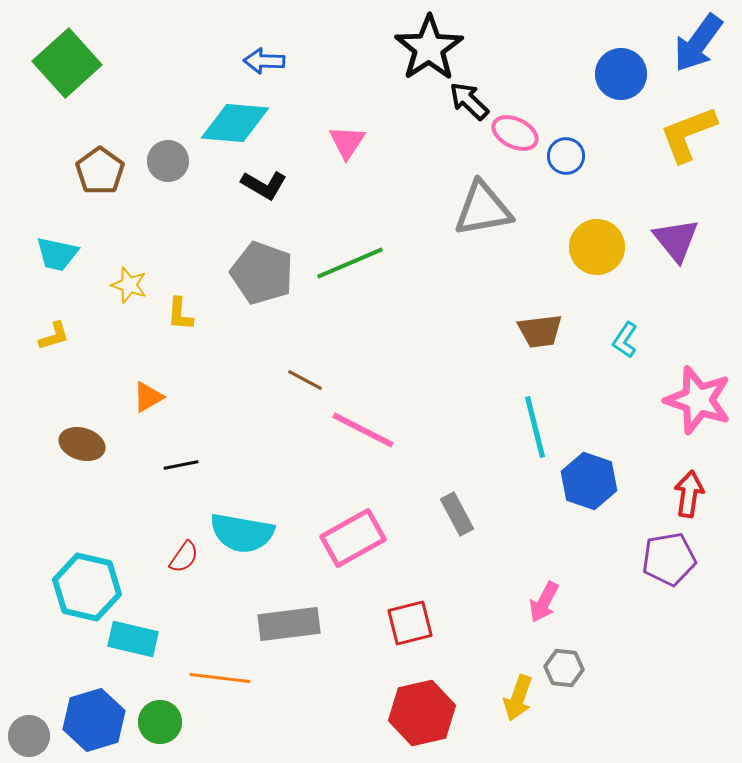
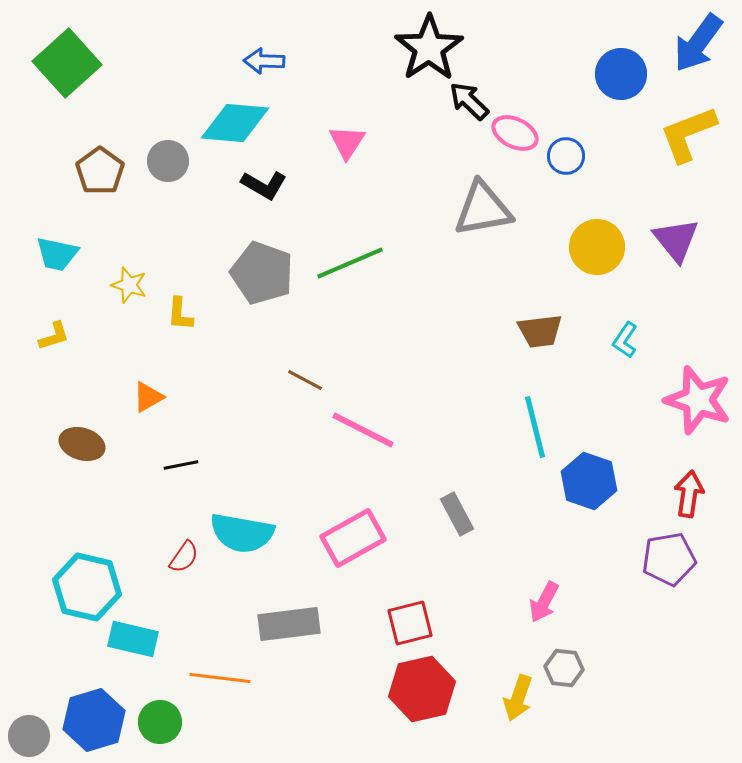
red hexagon at (422, 713): moved 24 px up
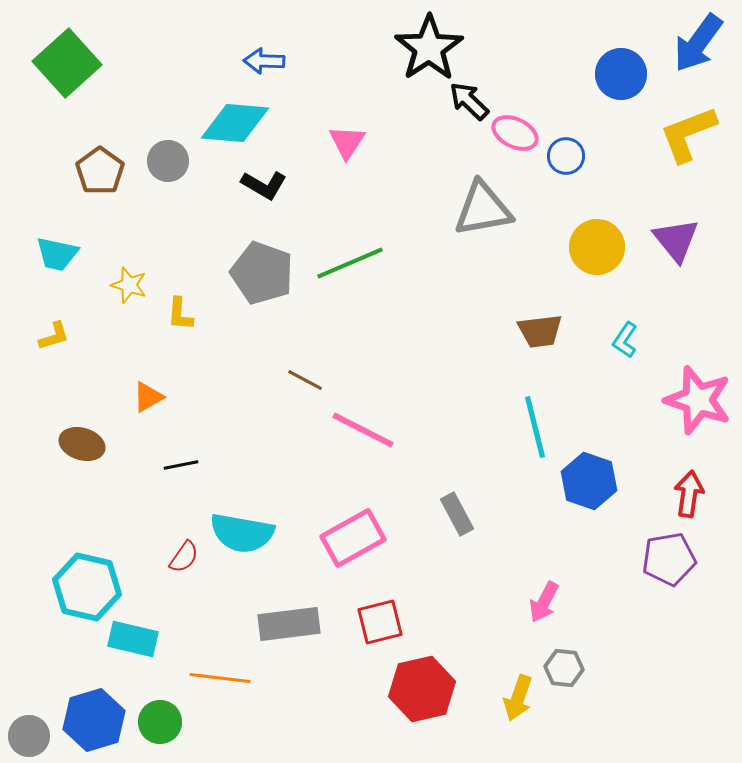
red square at (410, 623): moved 30 px left, 1 px up
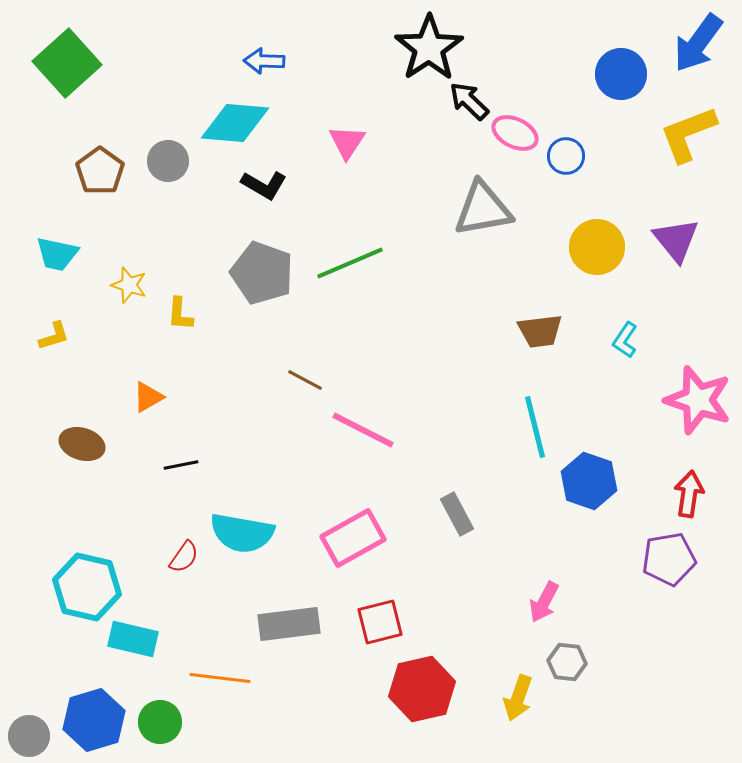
gray hexagon at (564, 668): moved 3 px right, 6 px up
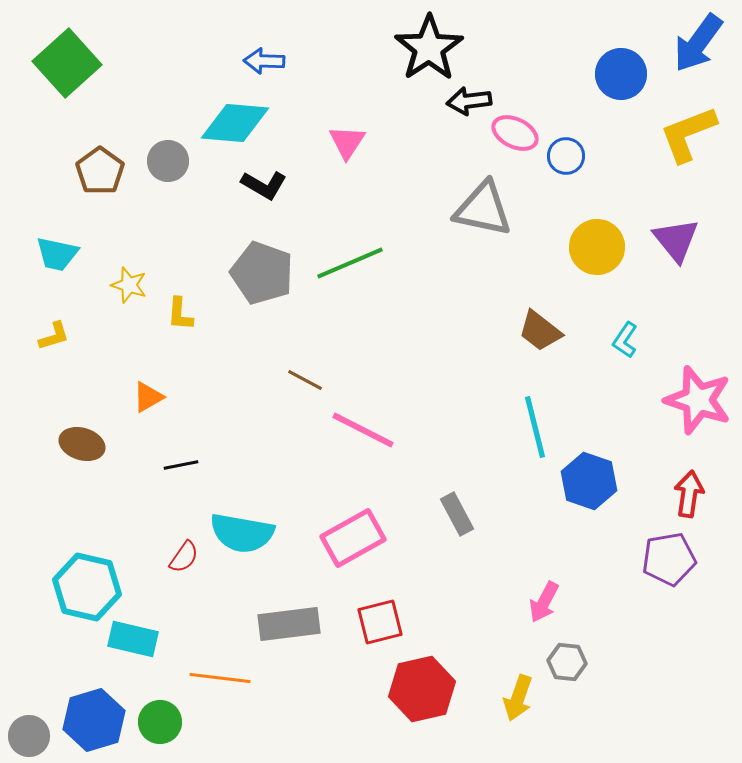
black arrow at (469, 101): rotated 51 degrees counterclockwise
gray triangle at (483, 209): rotated 22 degrees clockwise
brown trapezoid at (540, 331): rotated 45 degrees clockwise
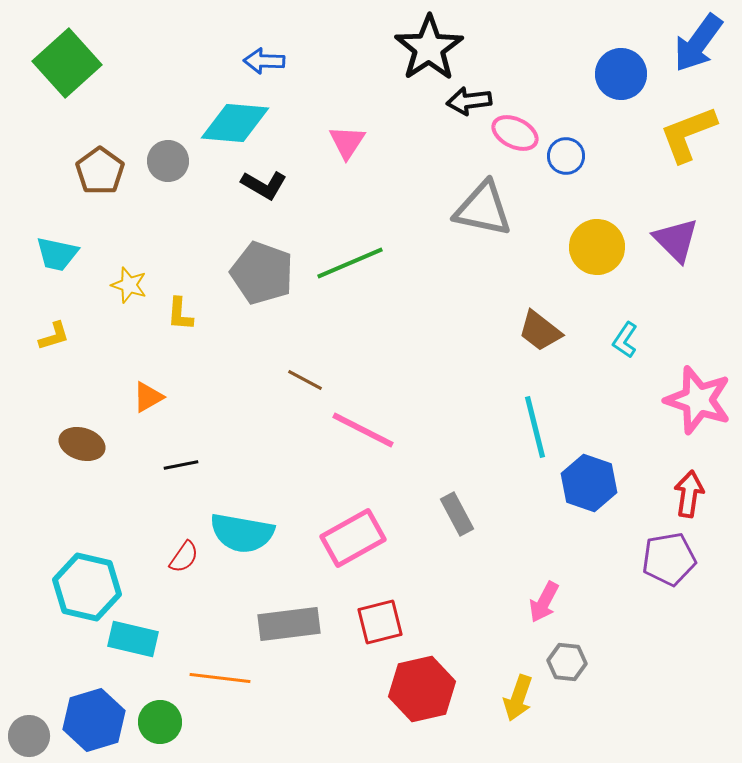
purple triangle at (676, 240): rotated 6 degrees counterclockwise
blue hexagon at (589, 481): moved 2 px down
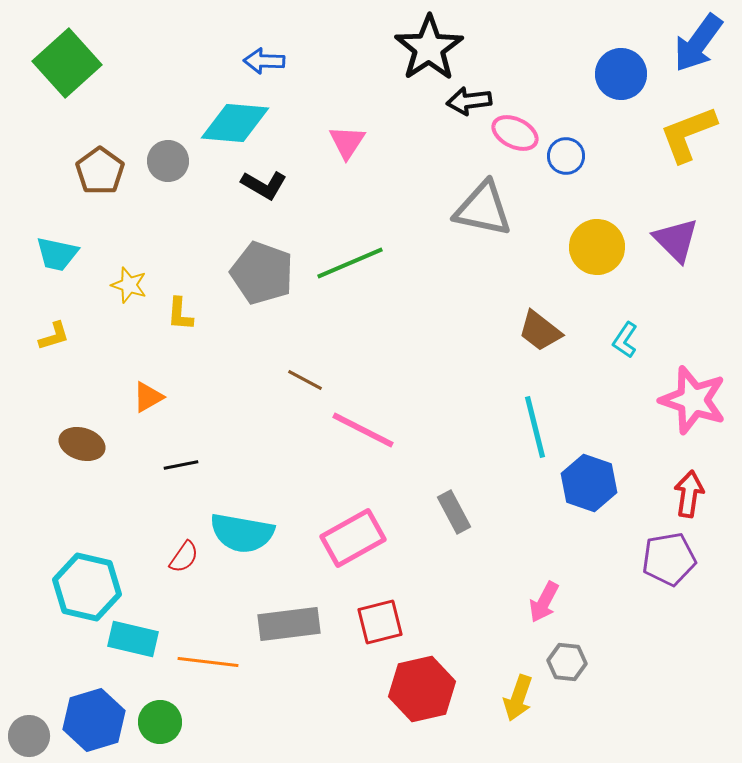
pink star at (698, 400): moved 5 px left
gray rectangle at (457, 514): moved 3 px left, 2 px up
orange line at (220, 678): moved 12 px left, 16 px up
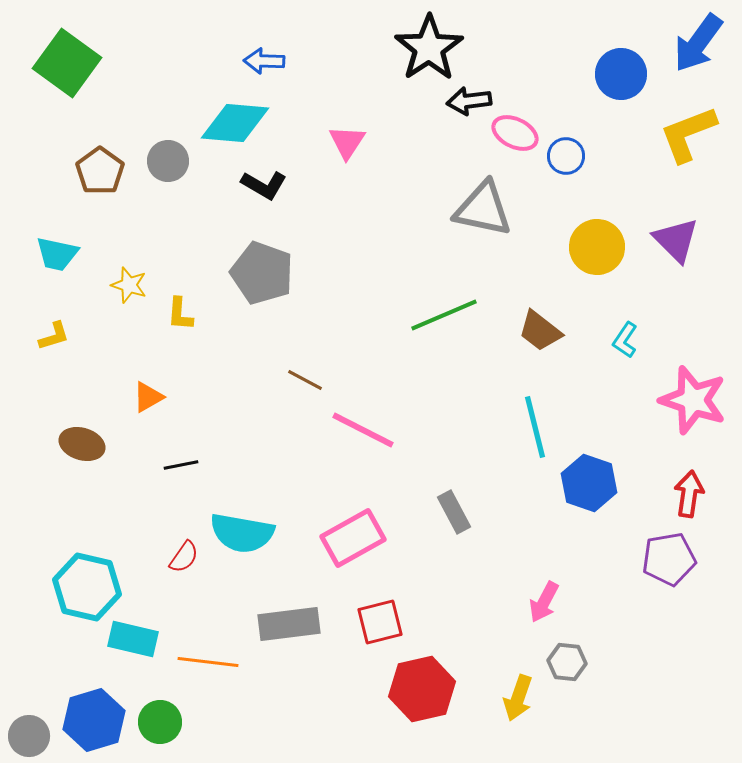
green square at (67, 63): rotated 12 degrees counterclockwise
green line at (350, 263): moved 94 px right, 52 px down
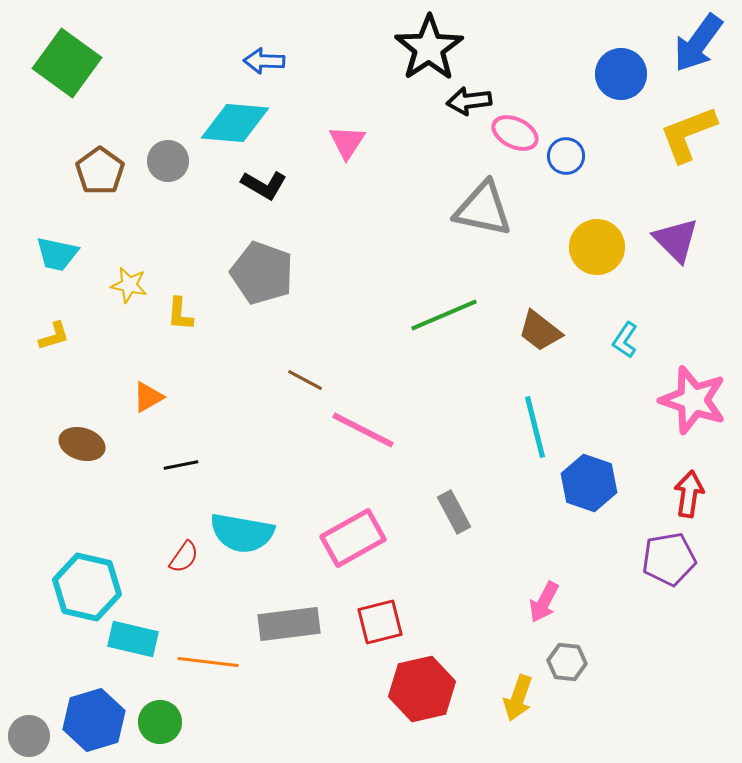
yellow star at (129, 285): rotated 6 degrees counterclockwise
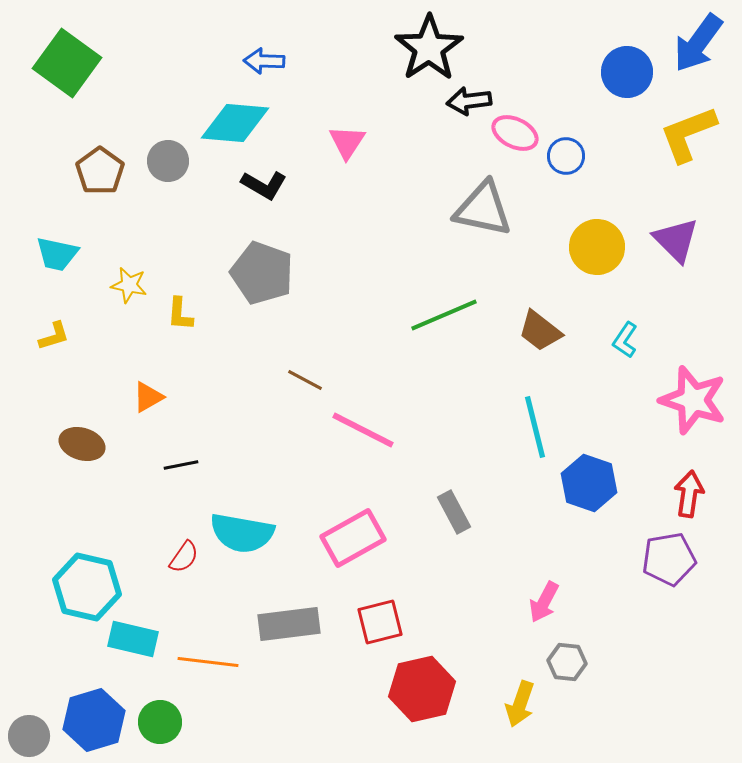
blue circle at (621, 74): moved 6 px right, 2 px up
yellow arrow at (518, 698): moved 2 px right, 6 px down
